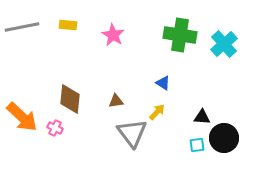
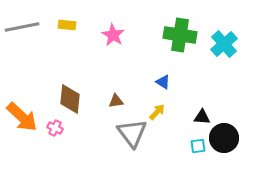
yellow rectangle: moved 1 px left
blue triangle: moved 1 px up
cyan square: moved 1 px right, 1 px down
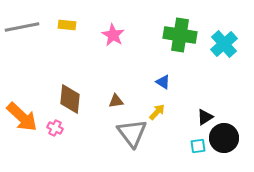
black triangle: moved 3 px right; rotated 36 degrees counterclockwise
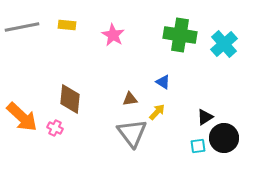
brown triangle: moved 14 px right, 2 px up
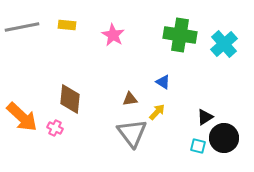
cyan square: rotated 21 degrees clockwise
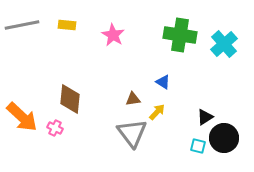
gray line: moved 2 px up
brown triangle: moved 3 px right
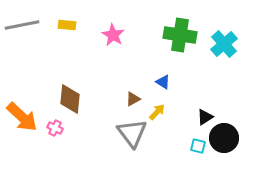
brown triangle: rotated 21 degrees counterclockwise
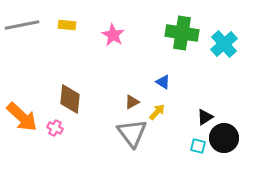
green cross: moved 2 px right, 2 px up
brown triangle: moved 1 px left, 3 px down
